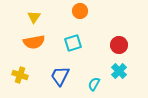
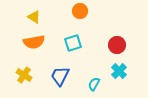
yellow triangle: rotated 32 degrees counterclockwise
red circle: moved 2 px left
yellow cross: moved 4 px right; rotated 14 degrees clockwise
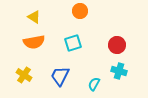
cyan cross: rotated 28 degrees counterclockwise
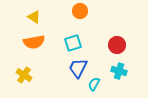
blue trapezoid: moved 18 px right, 8 px up
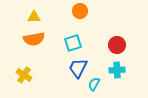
yellow triangle: rotated 32 degrees counterclockwise
orange semicircle: moved 3 px up
cyan cross: moved 2 px left, 1 px up; rotated 21 degrees counterclockwise
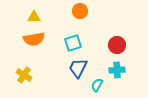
cyan semicircle: moved 3 px right, 1 px down
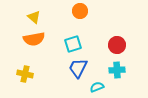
yellow triangle: rotated 40 degrees clockwise
cyan square: moved 1 px down
yellow cross: moved 1 px right, 1 px up; rotated 21 degrees counterclockwise
cyan semicircle: moved 2 px down; rotated 40 degrees clockwise
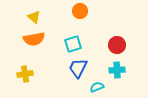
yellow cross: rotated 21 degrees counterclockwise
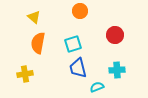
orange semicircle: moved 4 px right, 4 px down; rotated 110 degrees clockwise
red circle: moved 2 px left, 10 px up
blue trapezoid: rotated 40 degrees counterclockwise
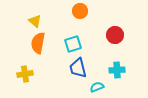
yellow triangle: moved 1 px right, 4 px down
